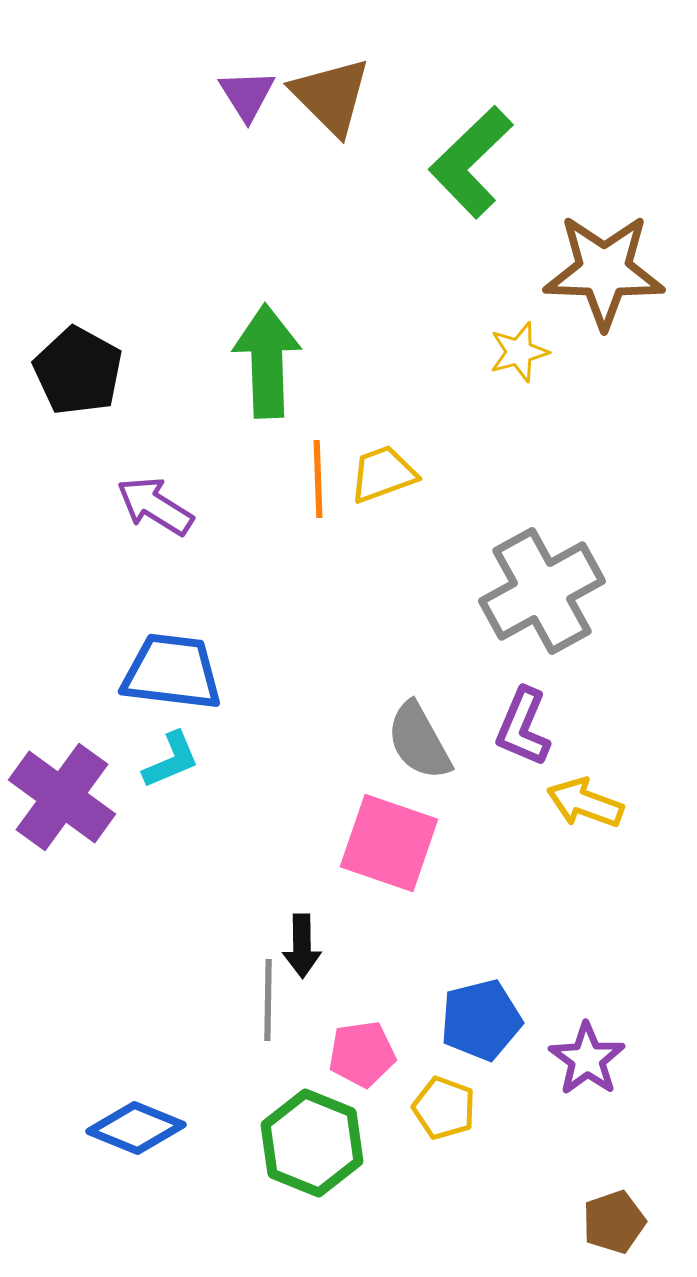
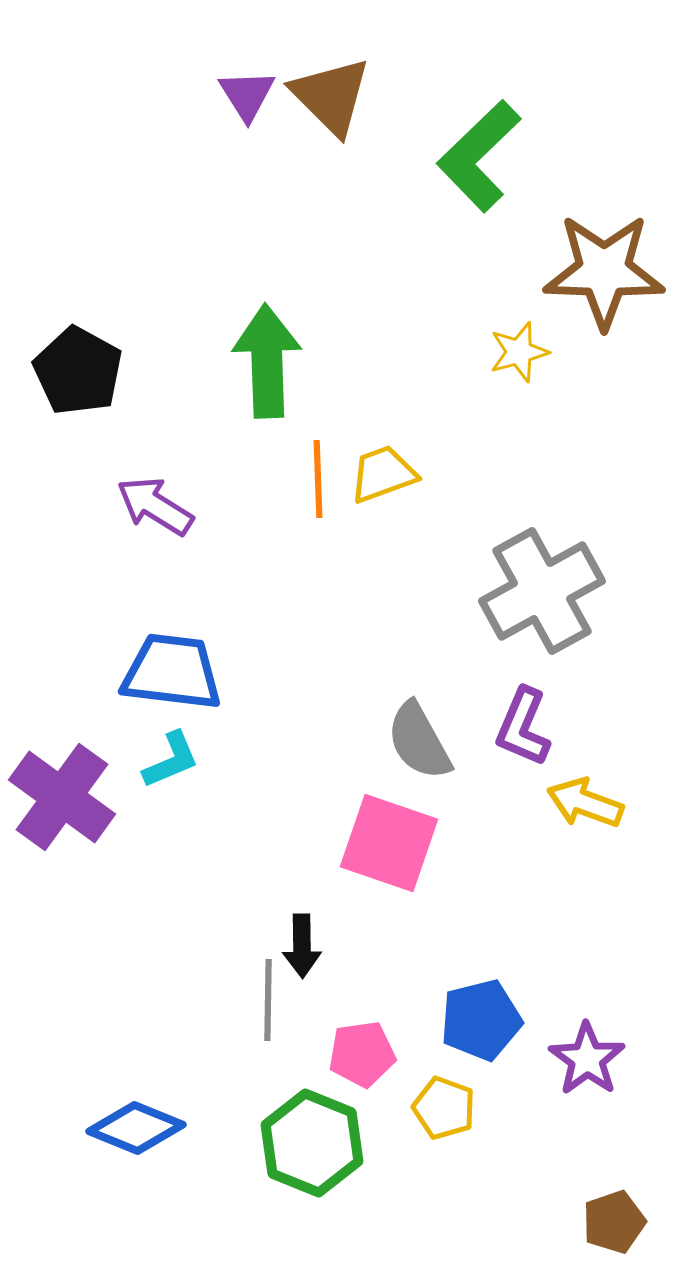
green L-shape: moved 8 px right, 6 px up
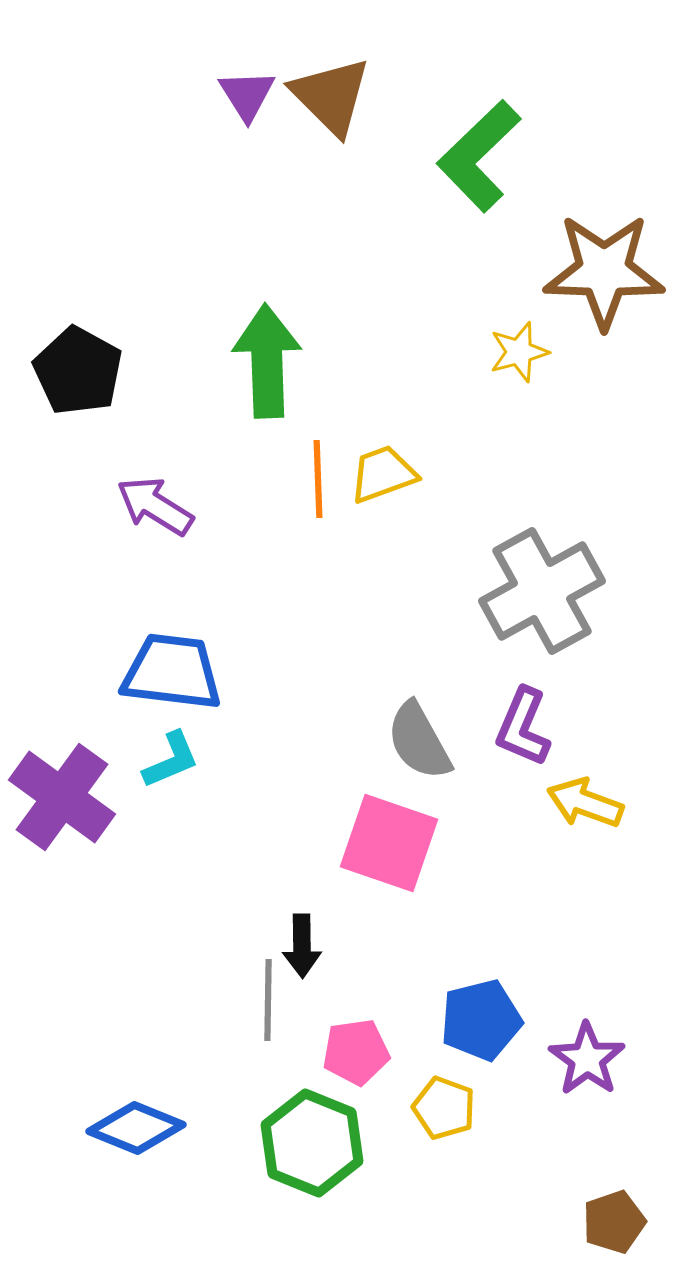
pink pentagon: moved 6 px left, 2 px up
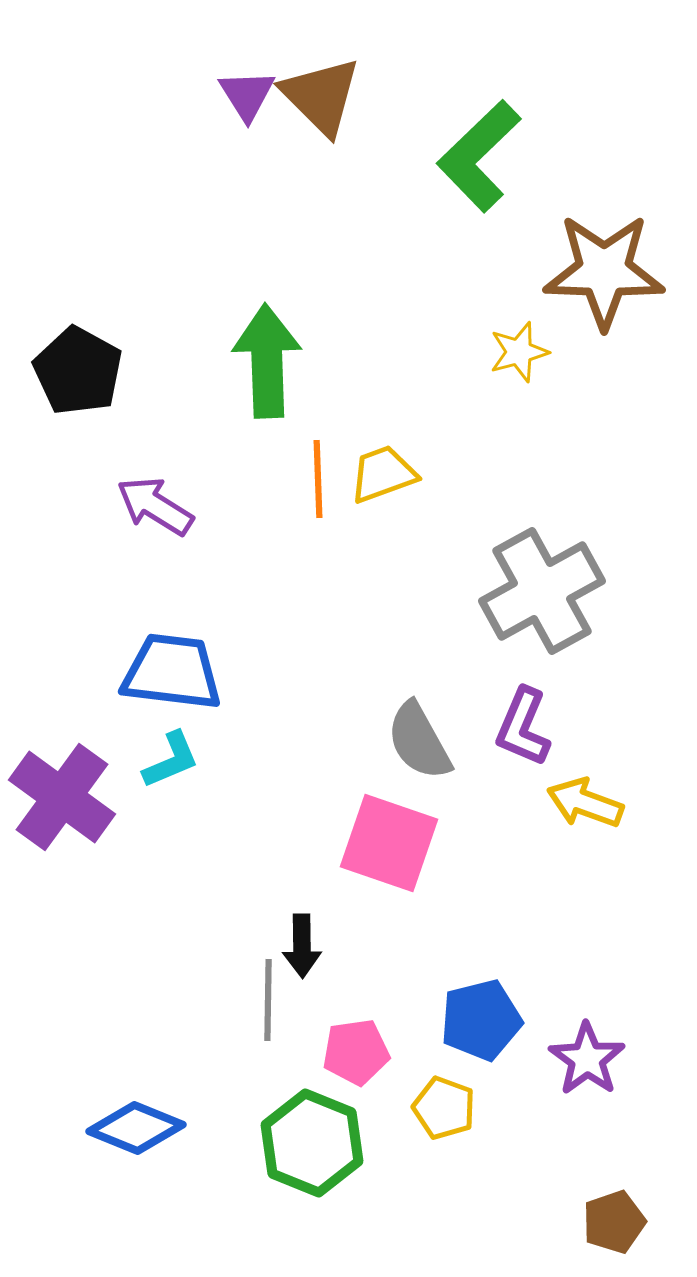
brown triangle: moved 10 px left
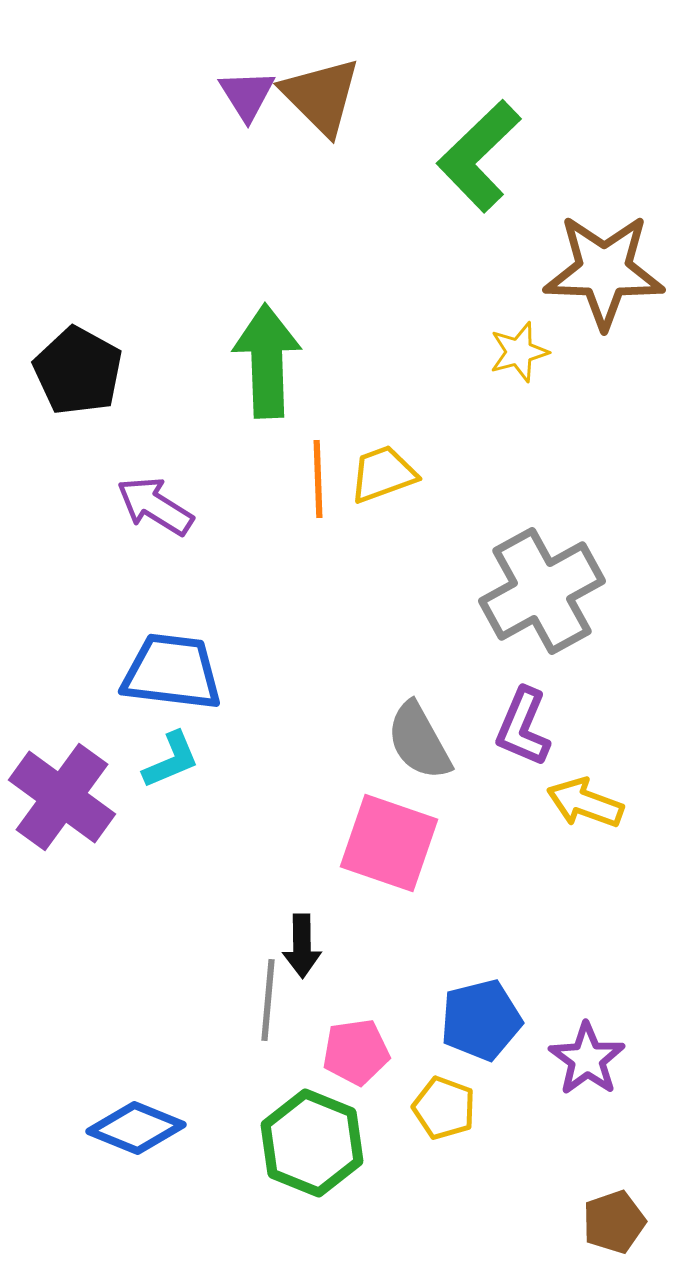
gray line: rotated 4 degrees clockwise
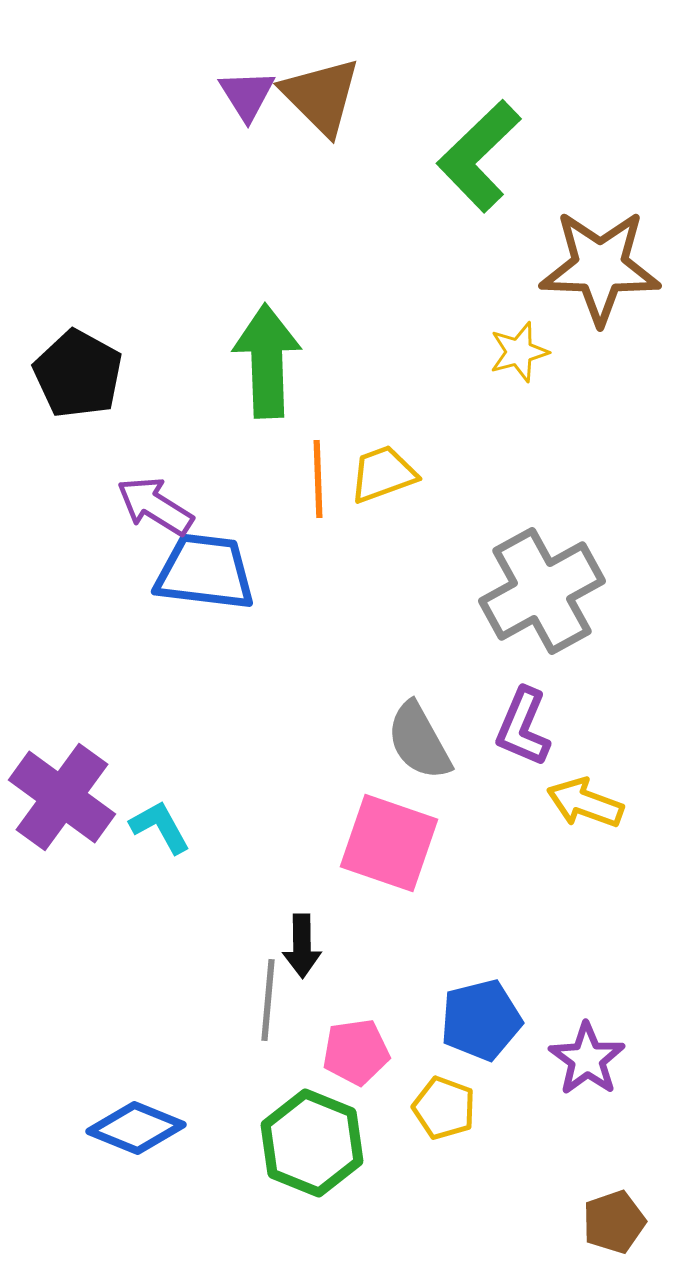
brown star: moved 4 px left, 4 px up
black pentagon: moved 3 px down
blue trapezoid: moved 33 px right, 100 px up
cyan L-shape: moved 11 px left, 67 px down; rotated 96 degrees counterclockwise
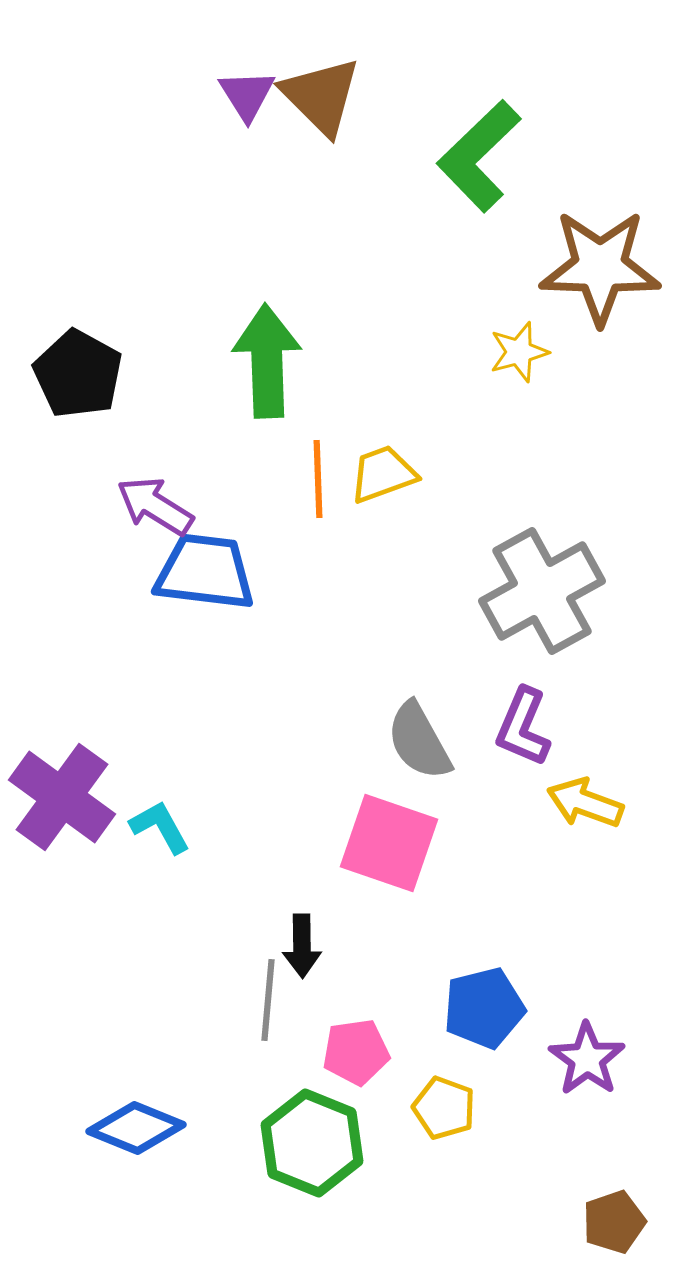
blue pentagon: moved 3 px right, 12 px up
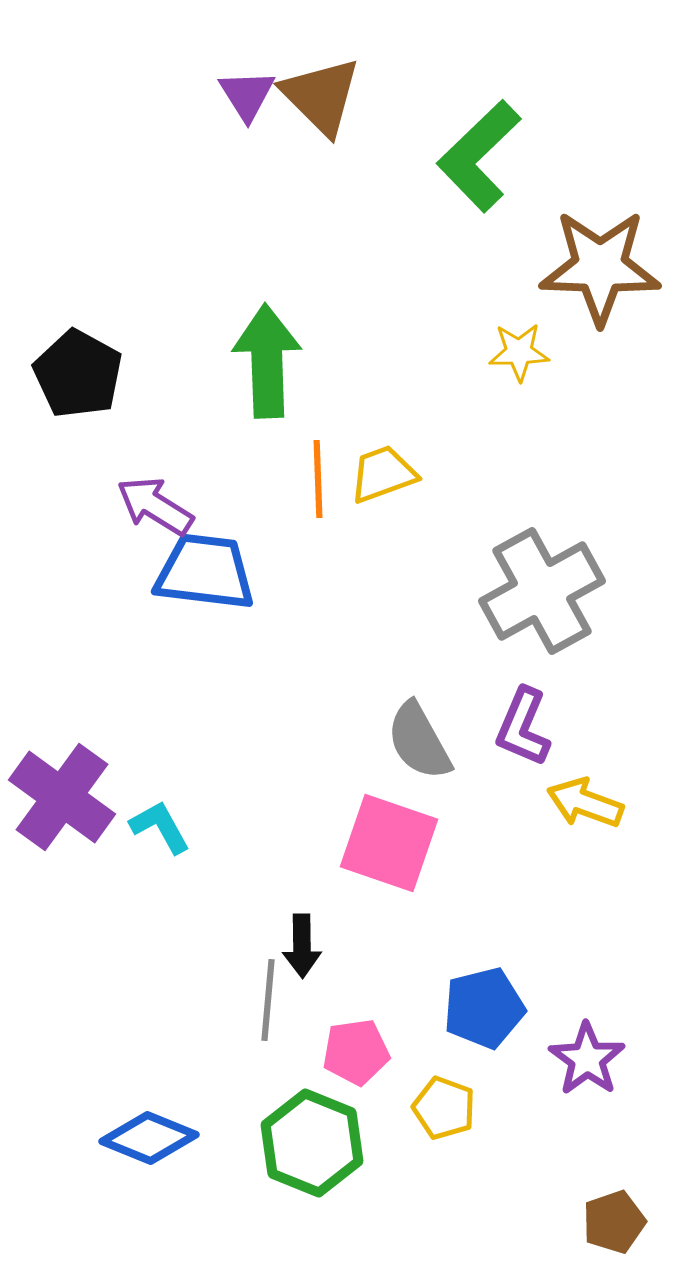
yellow star: rotated 14 degrees clockwise
blue diamond: moved 13 px right, 10 px down
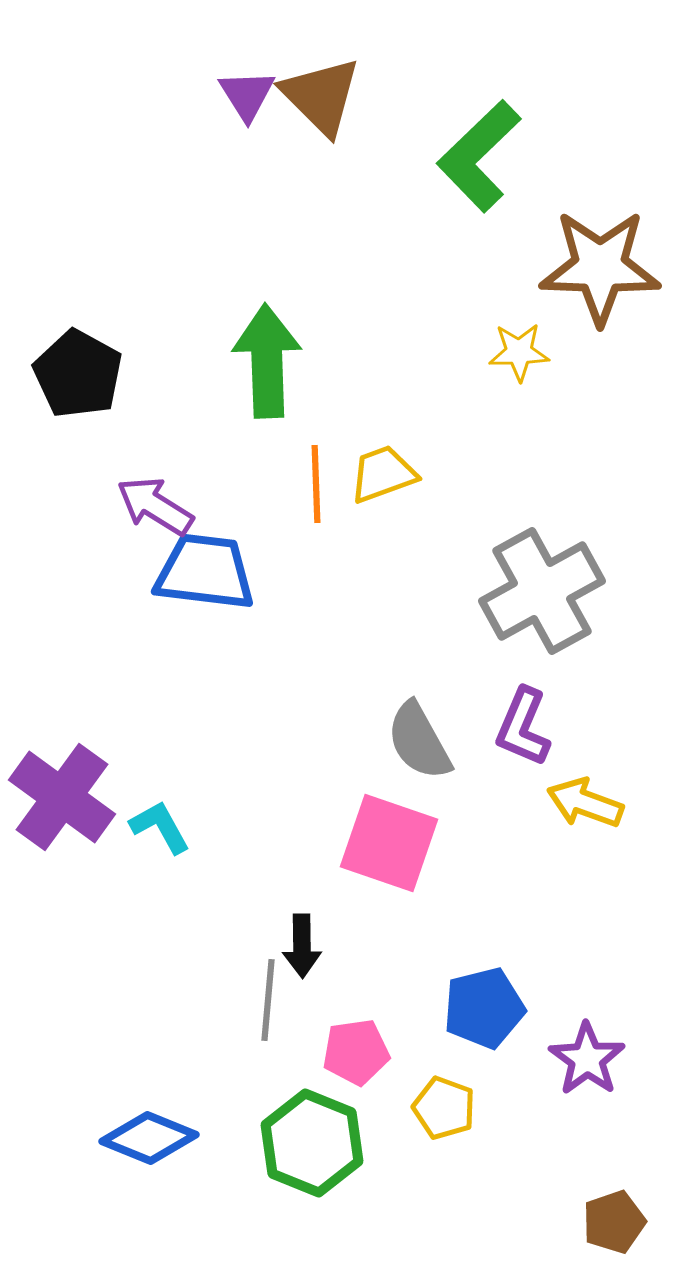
orange line: moved 2 px left, 5 px down
